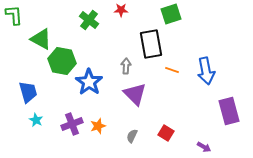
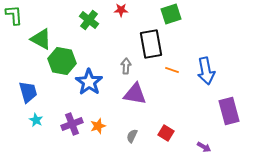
purple triangle: rotated 35 degrees counterclockwise
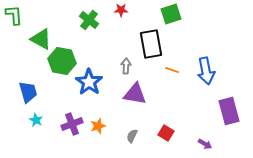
purple arrow: moved 1 px right, 3 px up
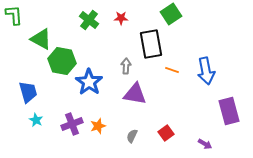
red star: moved 8 px down
green square: rotated 15 degrees counterclockwise
red square: rotated 21 degrees clockwise
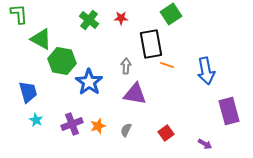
green L-shape: moved 5 px right, 1 px up
orange line: moved 5 px left, 5 px up
gray semicircle: moved 6 px left, 6 px up
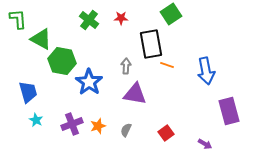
green L-shape: moved 1 px left, 5 px down
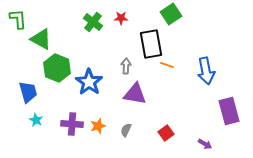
green cross: moved 4 px right, 2 px down
green hexagon: moved 5 px left, 7 px down; rotated 12 degrees clockwise
purple cross: rotated 25 degrees clockwise
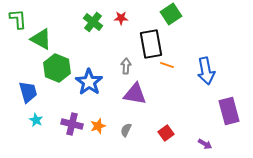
purple cross: rotated 10 degrees clockwise
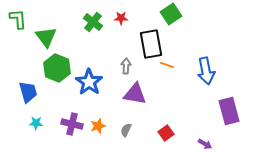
green triangle: moved 5 px right, 2 px up; rotated 25 degrees clockwise
cyan star: moved 3 px down; rotated 24 degrees counterclockwise
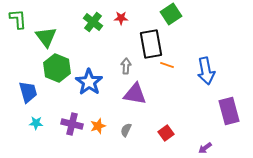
purple arrow: moved 4 px down; rotated 112 degrees clockwise
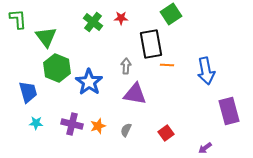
orange line: rotated 16 degrees counterclockwise
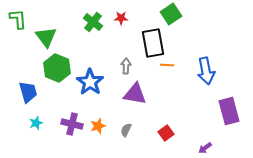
black rectangle: moved 2 px right, 1 px up
blue star: moved 1 px right
cyan star: rotated 24 degrees counterclockwise
